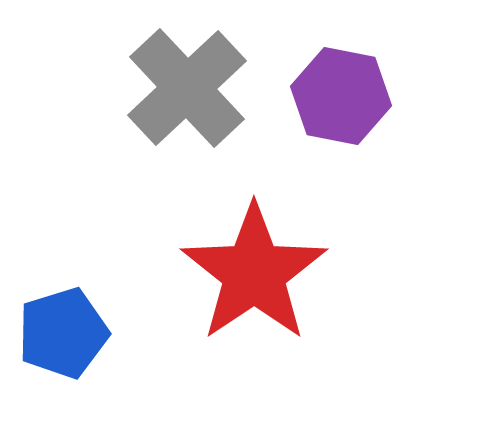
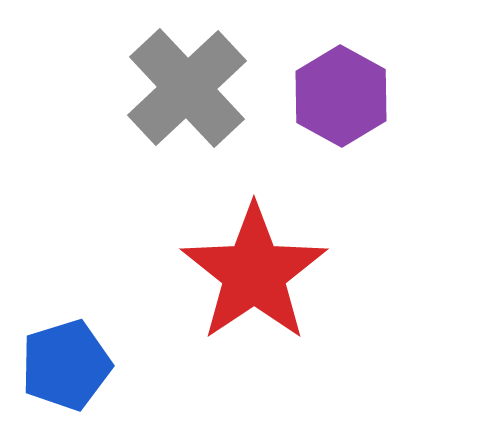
purple hexagon: rotated 18 degrees clockwise
blue pentagon: moved 3 px right, 32 px down
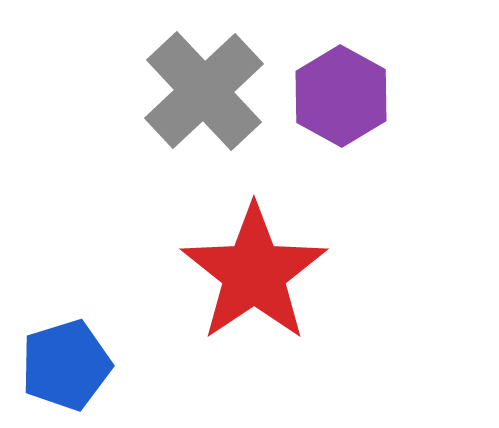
gray cross: moved 17 px right, 3 px down
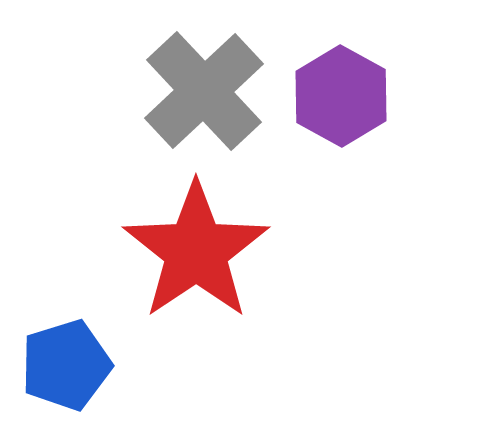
red star: moved 58 px left, 22 px up
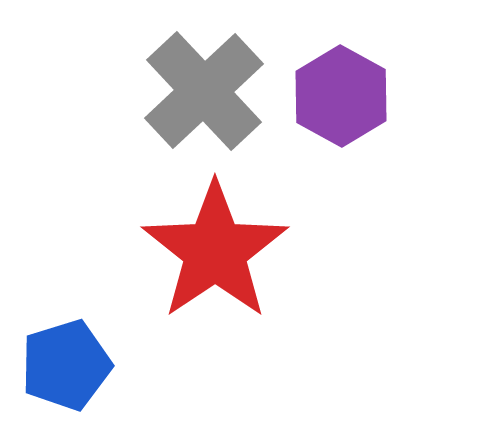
red star: moved 19 px right
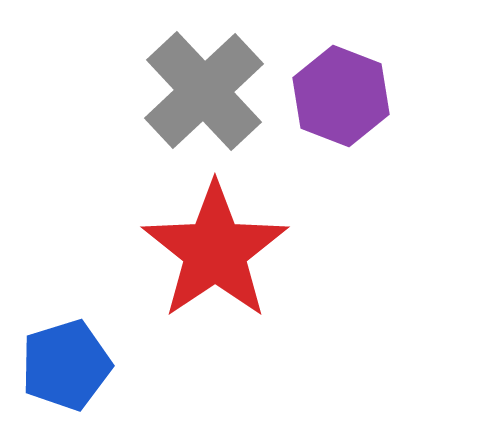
purple hexagon: rotated 8 degrees counterclockwise
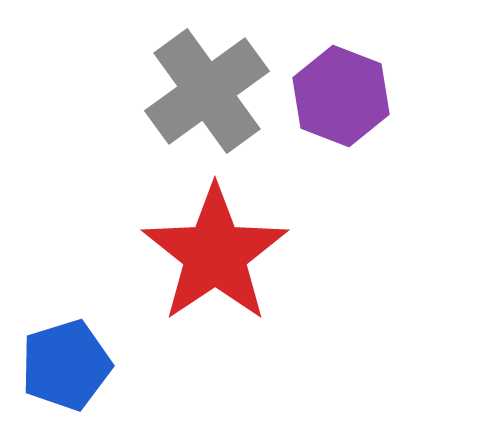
gray cross: moved 3 px right; rotated 7 degrees clockwise
red star: moved 3 px down
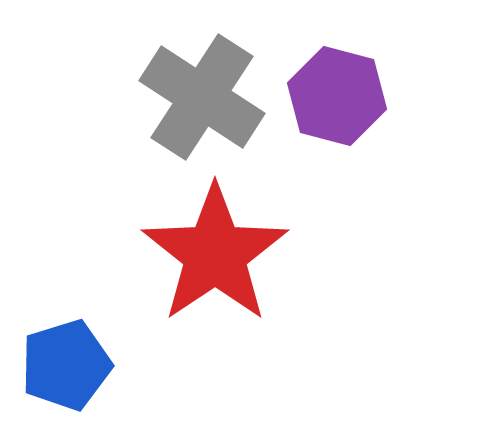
gray cross: moved 5 px left, 6 px down; rotated 21 degrees counterclockwise
purple hexagon: moved 4 px left; rotated 6 degrees counterclockwise
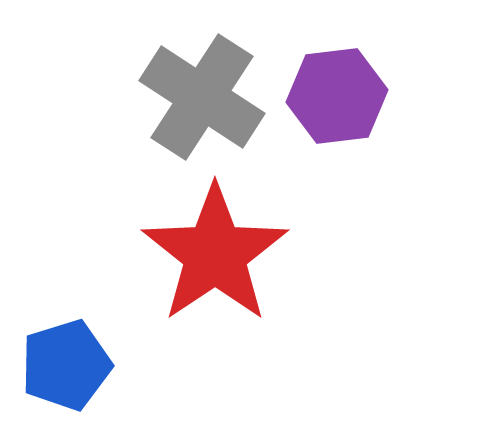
purple hexagon: rotated 22 degrees counterclockwise
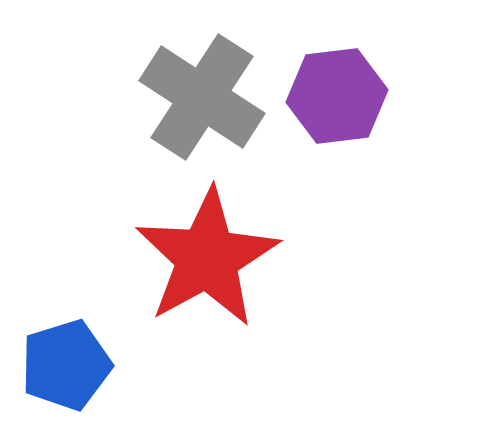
red star: moved 8 px left, 4 px down; rotated 5 degrees clockwise
